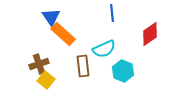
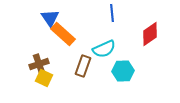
blue triangle: moved 1 px left, 1 px down
brown rectangle: rotated 25 degrees clockwise
cyan hexagon: rotated 25 degrees counterclockwise
yellow square: moved 2 px left, 2 px up; rotated 12 degrees counterclockwise
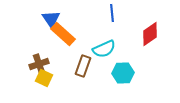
blue triangle: moved 1 px right, 1 px down
cyan hexagon: moved 2 px down
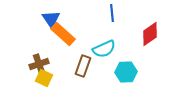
cyan hexagon: moved 3 px right, 1 px up
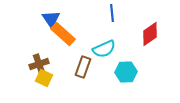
brown rectangle: moved 1 px down
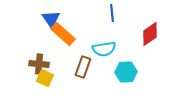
cyan semicircle: rotated 15 degrees clockwise
brown cross: rotated 24 degrees clockwise
yellow square: moved 1 px right
